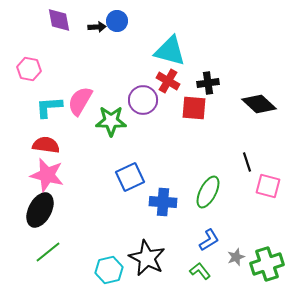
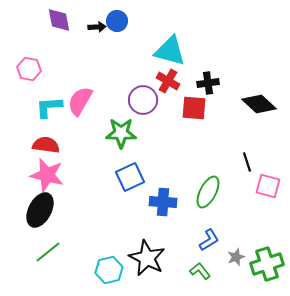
green star: moved 10 px right, 12 px down
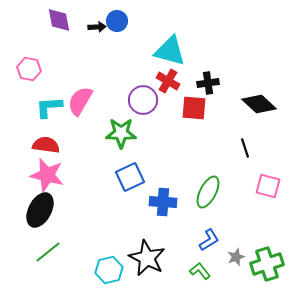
black line: moved 2 px left, 14 px up
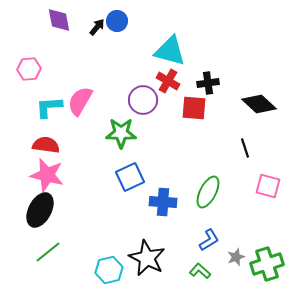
black arrow: rotated 48 degrees counterclockwise
pink hexagon: rotated 15 degrees counterclockwise
green L-shape: rotated 10 degrees counterclockwise
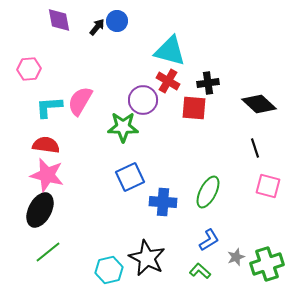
green star: moved 2 px right, 6 px up
black line: moved 10 px right
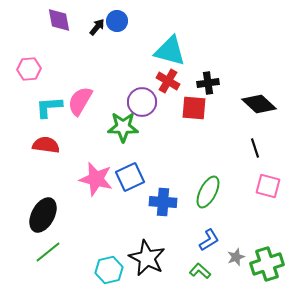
purple circle: moved 1 px left, 2 px down
pink star: moved 49 px right, 4 px down
black ellipse: moved 3 px right, 5 px down
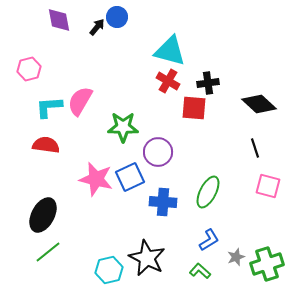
blue circle: moved 4 px up
pink hexagon: rotated 10 degrees counterclockwise
purple circle: moved 16 px right, 50 px down
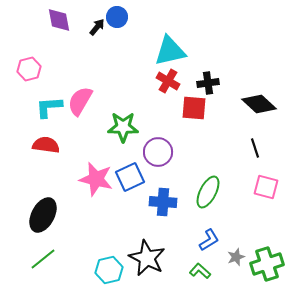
cyan triangle: rotated 28 degrees counterclockwise
pink square: moved 2 px left, 1 px down
green line: moved 5 px left, 7 px down
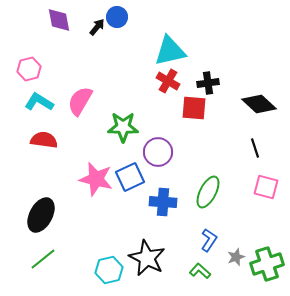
cyan L-shape: moved 10 px left, 5 px up; rotated 36 degrees clockwise
red semicircle: moved 2 px left, 5 px up
black ellipse: moved 2 px left
blue L-shape: rotated 25 degrees counterclockwise
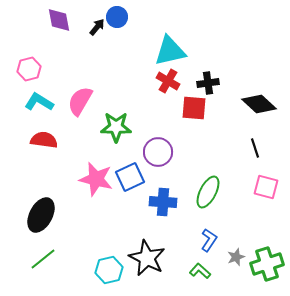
green star: moved 7 px left
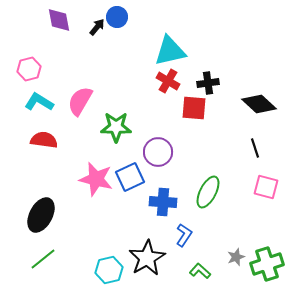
blue L-shape: moved 25 px left, 5 px up
black star: rotated 15 degrees clockwise
